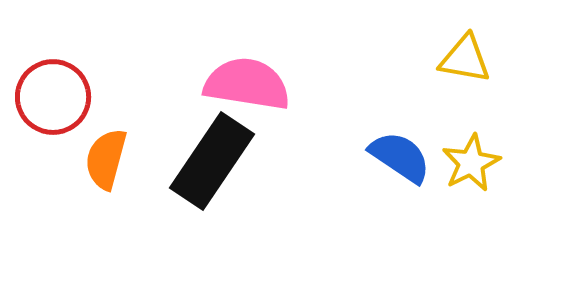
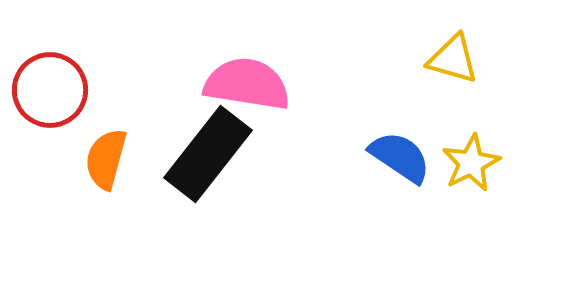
yellow triangle: moved 12 px left; rotated 6 degrees clockwise
red circle: moved 3 px left, 7 px up
black rectangle: moved 4 px left, 7 px up; rotated 4 degrees clockwise
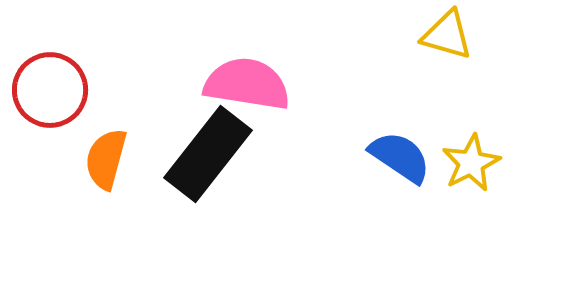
yellow triangle: moved 6 px left, 24 px up
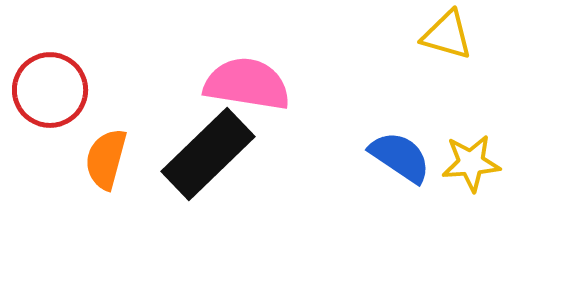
black rectangle: rotated 8 degrees clockwise
yellow star: rotated 22 degrees clockwise
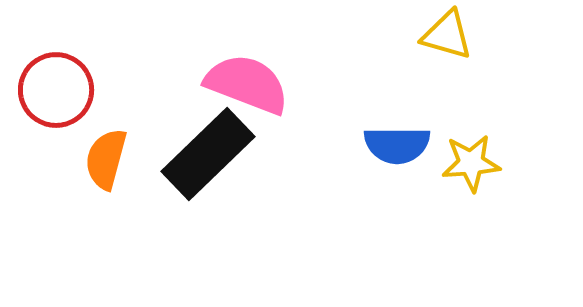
pink semicircle: rotated 12 degrees clockwise
red circle: moved 6 px right
blue semicircle: moved 3 px left, 12 px up; rotated 146 degrees clockwise
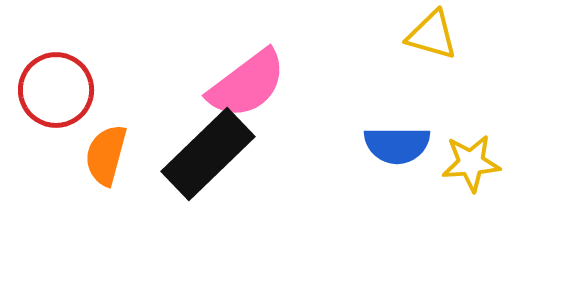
yellow triangle: moved 15 px left
pink semicircle: rotated 122 degrees clockwise
orange semicircle: moved 4 px up
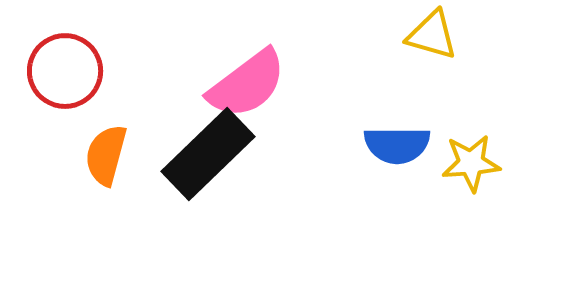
red circle: moved 9 px right, 19 px up
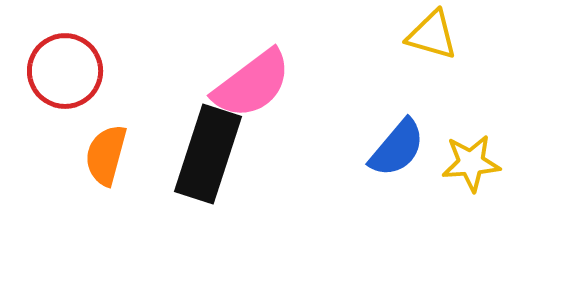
pink semicircle: moved 5 px right
blue semicircle: moved 3 px down; rotated 50 degrees counterclockwise
black rectangle: rotated 28 degrees counterclockwise
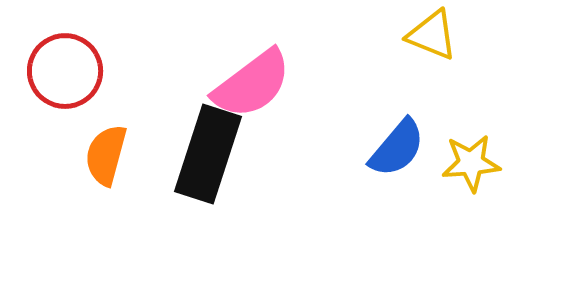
yellow triangle: rotated 6 degrees clockwise
